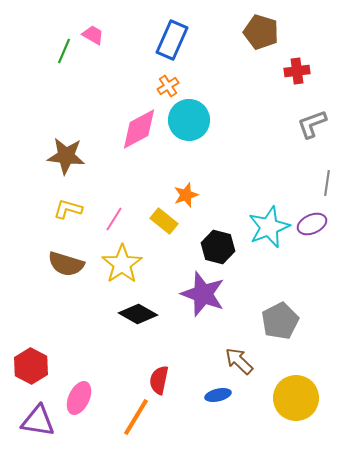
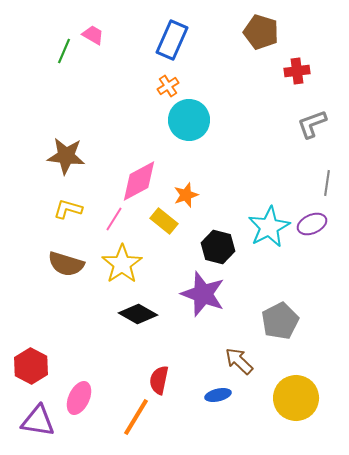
pink diamond: moved 52 px down
cyan star: rotated 6 degrees counterclockwise
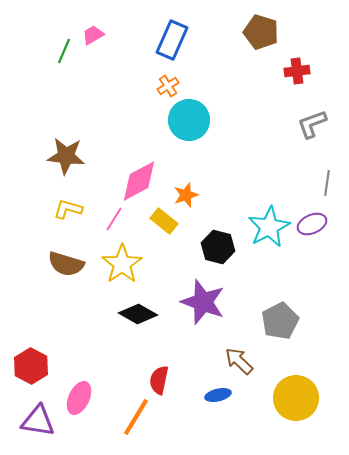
pink trapezoid: rotated 60 degrees counterclockwise
purple star: moved 8 px down
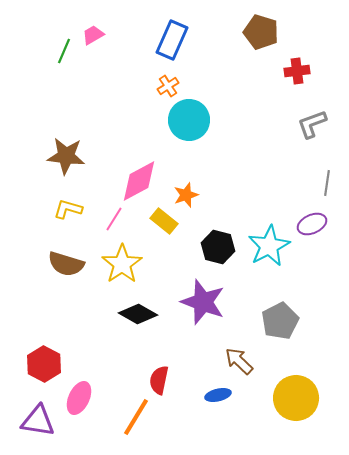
cyan star: moved 19 px down
red hexagon: moved 13 px right, 2 px up
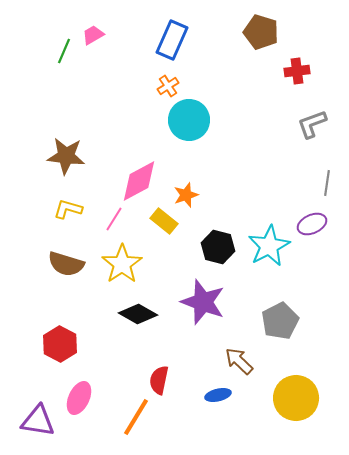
red hexagon: moved 16 px right, 20 px up
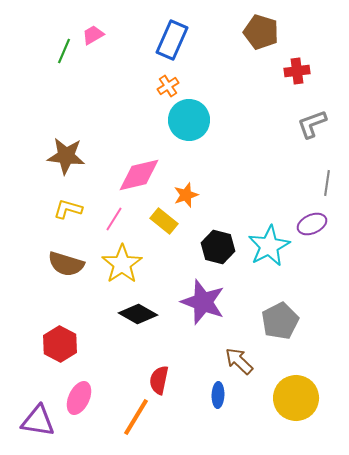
pink diamond: moved 6 px up; rotated 15 degrees clockwise
blue ellipse: rotated 75 degrees counterclockwise
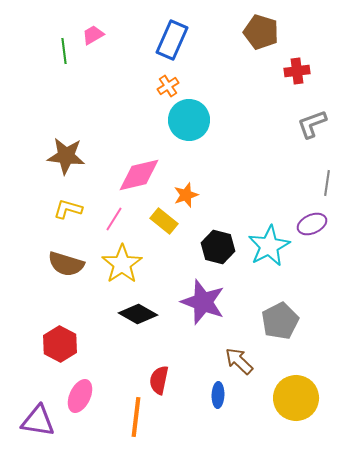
green line: rotated 30 degrees counterclockwise
pink ellipse: moved 1 px right, 2 px up
orange line: rotated 24 degrees counterclockwise
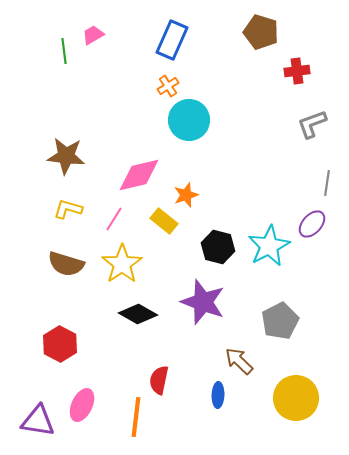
purple ellipse: rotated 24 degrees counterclockwise
pink ellipse: moved 2 px right, 9 px down
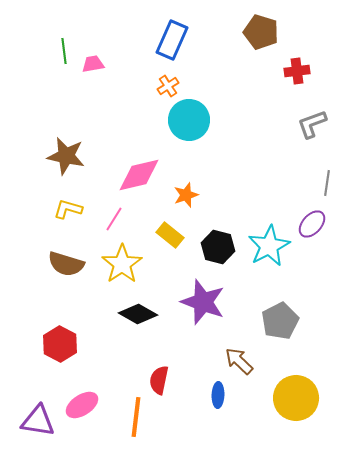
pink trapezoid: moved 29 px down; rotated 20 degrees clockwise
brown star: rotated 6 degrees clockwise
yellow rectangle: moved 6 px right, 14 px down
pink ellipse: rotated 32 degrees clockwise
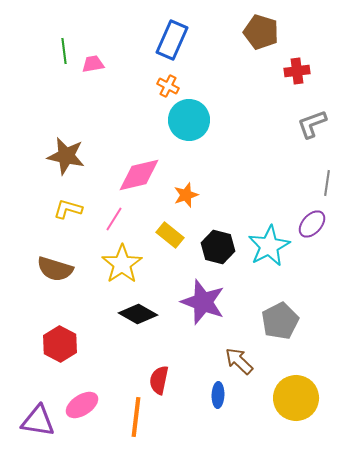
orange cross: rotated 30 degrees counterclockwise
brown semicircle: moved 11 px left, 5 px down
